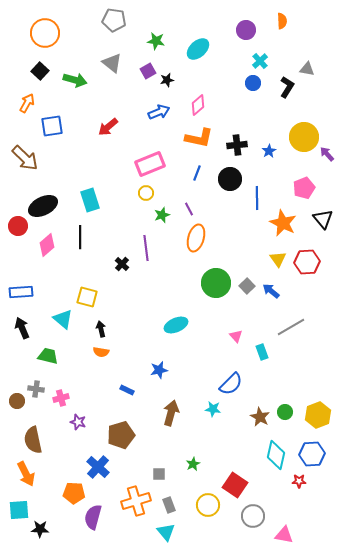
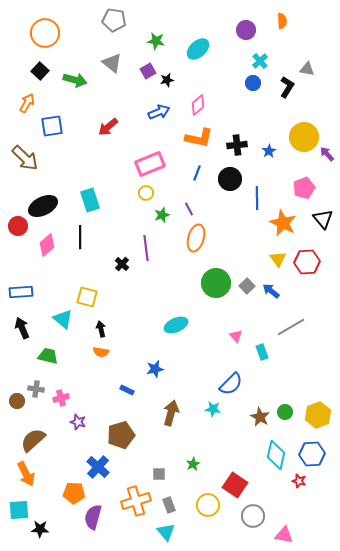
blue star at (159, 370): moved 4 px left, 1 px up
brown semicircle at (33, 440): rotated 60 degrees clockwise
red star at (299, 481): rotated 16 degrees clockwise
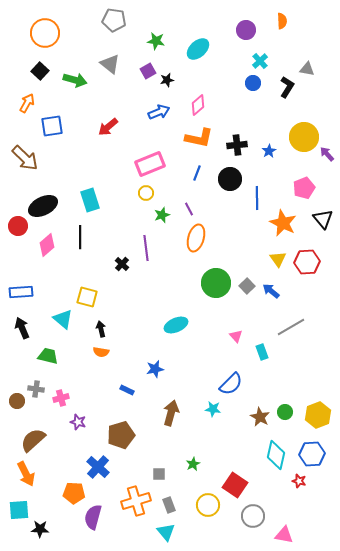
gray triangle at (112, 63): moved 2 px left, 1 px down
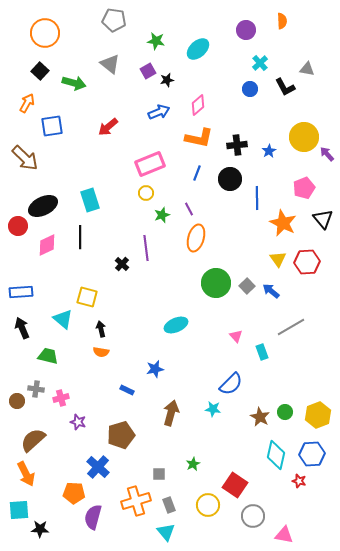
cyan cross at (260, 61): moved 2 px down
green arrow at (75, 80): moved 1 px left, 3 px down
blue circle at (253, 83): moved 3 px left, 6 px down
black L-shape at (287, 87): moved 2 px left; rotated 120 degrees clockwise
pink diamond at (47, 245): rotated 15 degrees clockwise
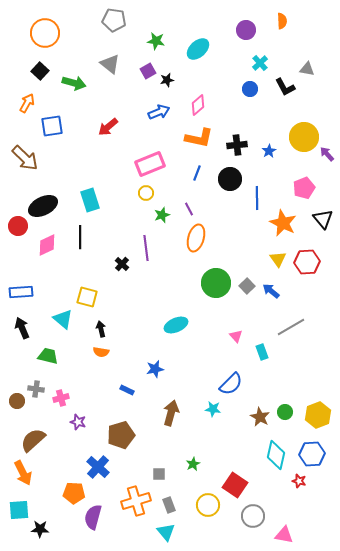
orange arrow at (26, 474): moved 3 px left, 1 px up
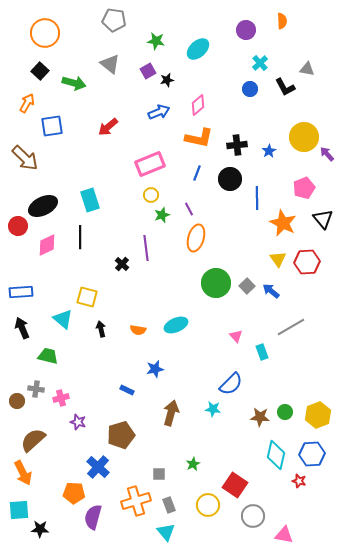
yellow circle at (146, 193): moved 5 px right, 2 px down
orange semicircle at (101, 352): moved 37 px right, 22 px up
brown star at (260, 417): rotated 24 degrees counterclockwise
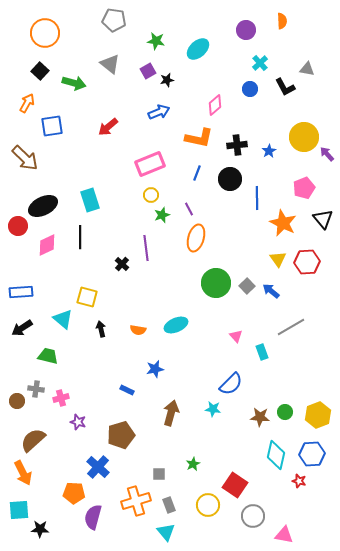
pink diamond at (198, 105): moved 17 px right
black arrow at (22, 328): rotated 100 degrees counterclockwise
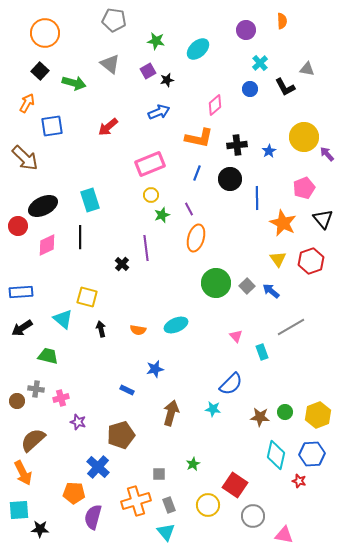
red hexagon at (307, 262): moved 4 px right, 1 px up; rotated 15 degrees counterclockwise
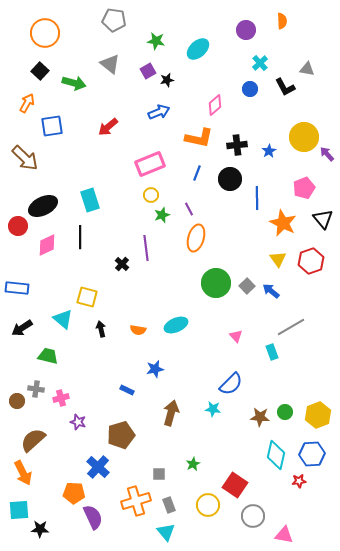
blue rectangle at (21, 292): moved 4 px left, 4 px up; rotated 10 degrees clockwise
cyan rectangle at (262, 352): moved 10 px right
red star at (299, 481): rotated 24 degrees counterclockwise
purple semicircle at (93, 517): rotated 140 degrees clockwise
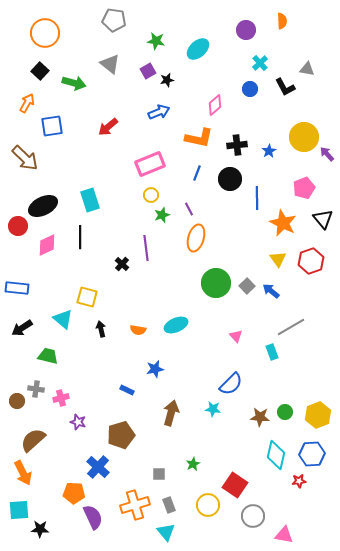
orange cross at (136, 501): moved 1 px left, 4 px down
